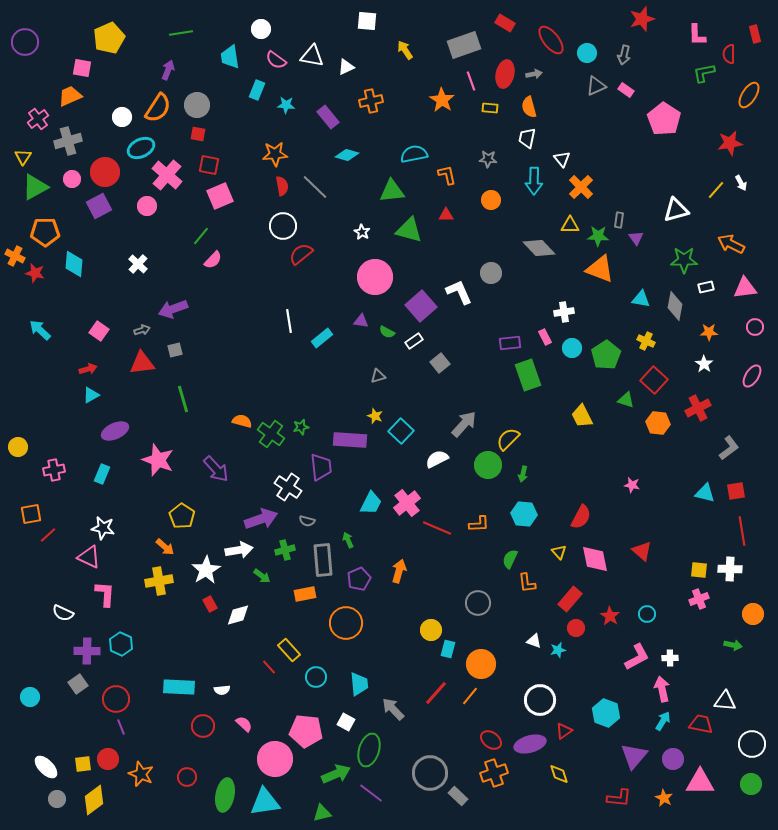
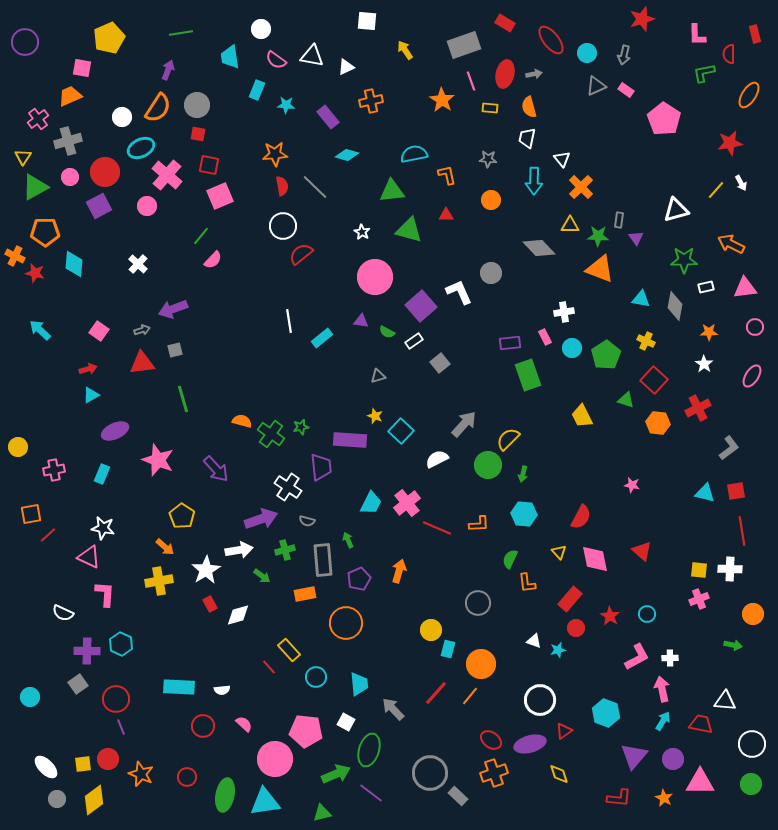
pink circle at (72, 179): moved 2 px left, 2 px up
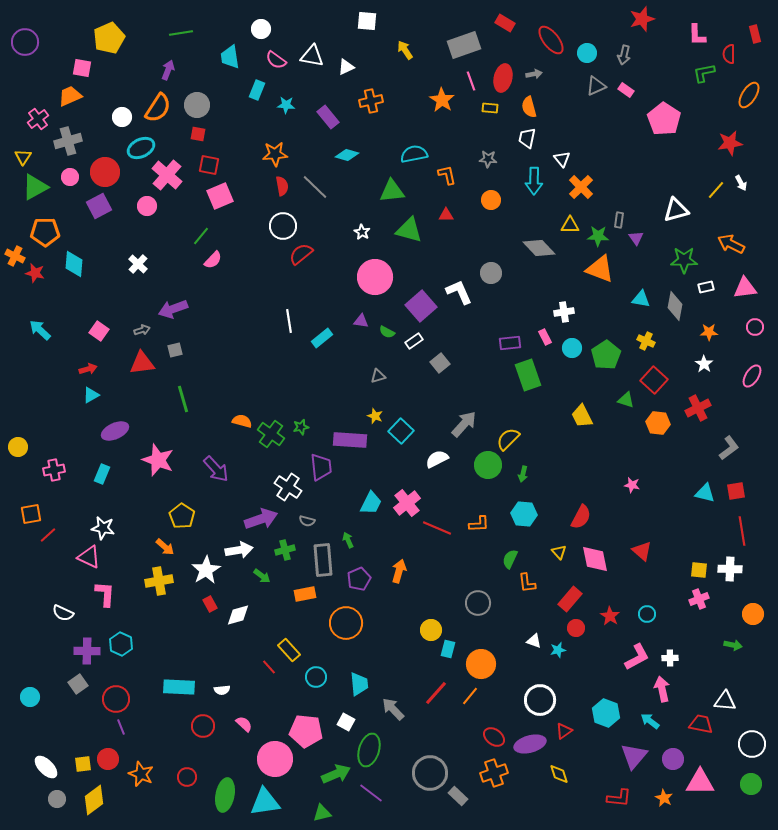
red ellipse at (505, 74): moved 2 px left, 4 px down
cyan arrow at (663, 721): moved 13 px left; rotated 84 degrees counterclockwise
red ellipse at (491, 740): moved 3 px right, 3 px up
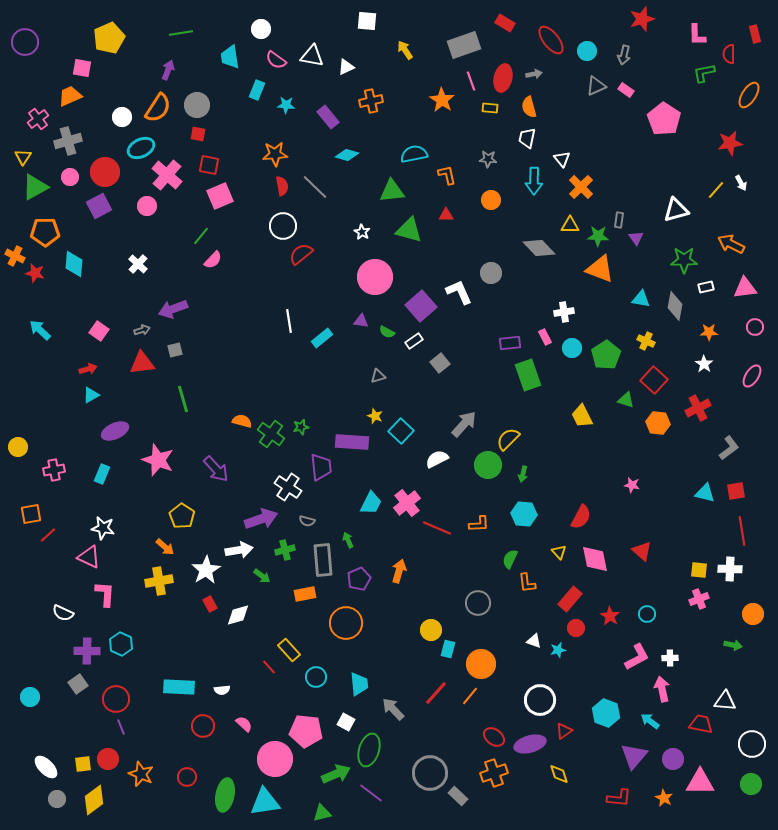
cyan circle at (587, 53): moved 2 px up
purple rectangle at (350, 440): moved 2 px right, 2 px down
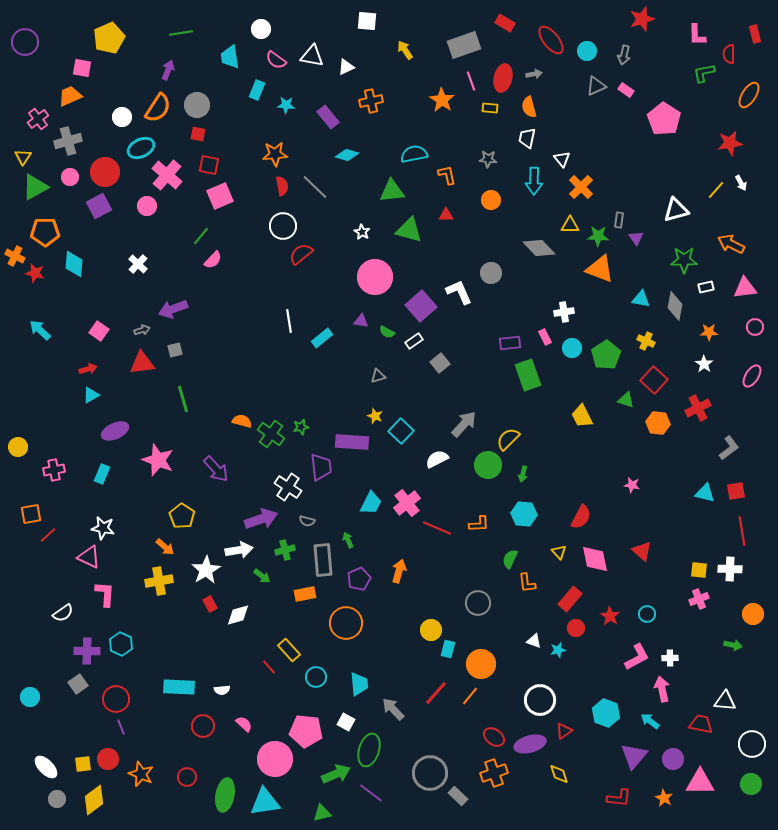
white semicircle at (63, 613): rotated 60 degrees counterclockwise
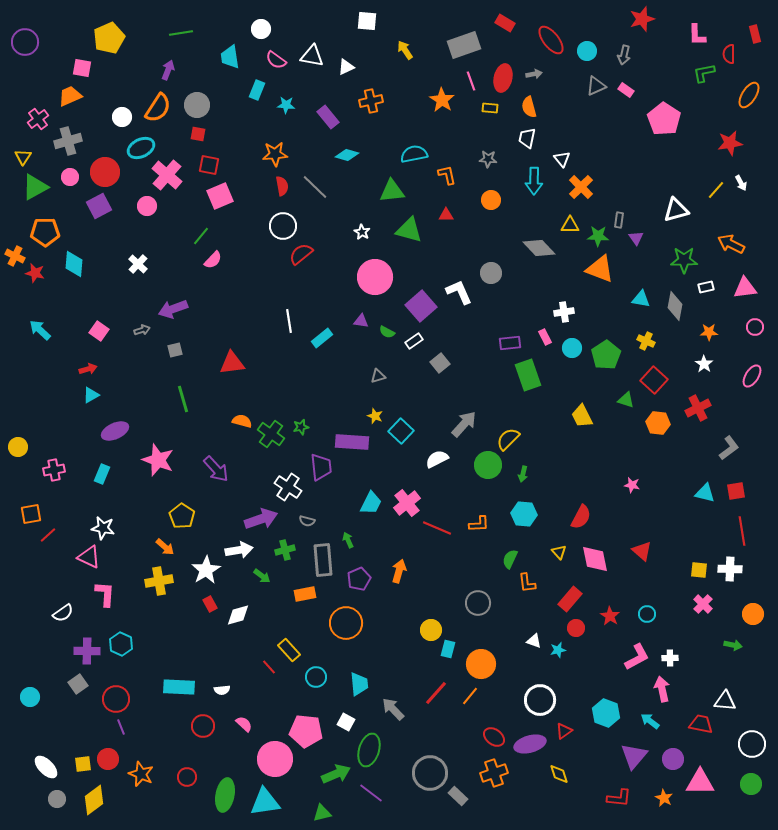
red triangle at (142, 363): moved 90 px right
pink cross at (699, 599): moved 4 px right, 5 px down; rotated 24 degrees counterclockwise
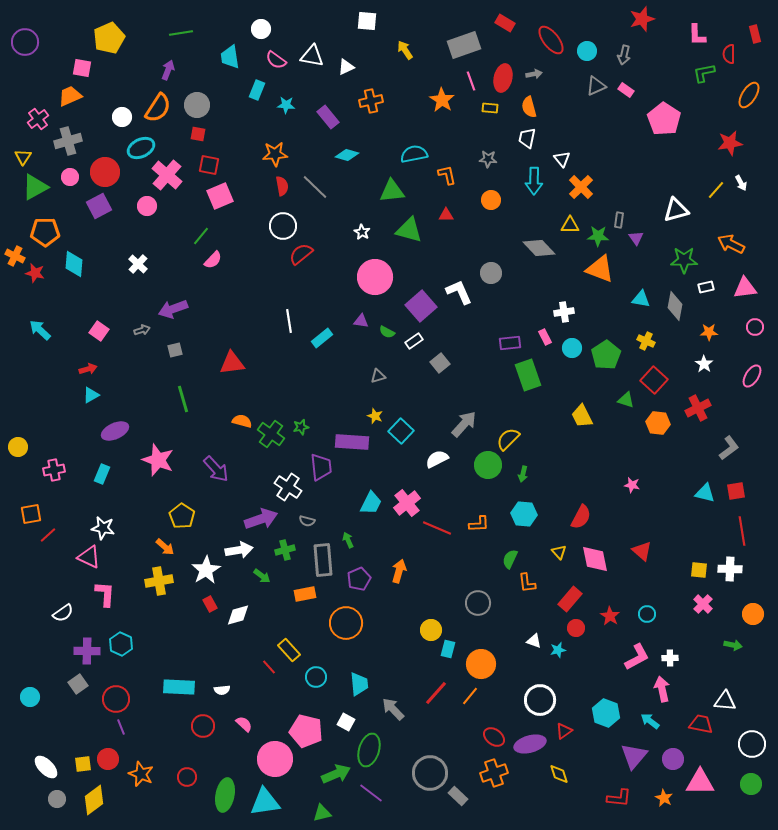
pink pentagon at (306, 731): rotated 8 degrees clockwise
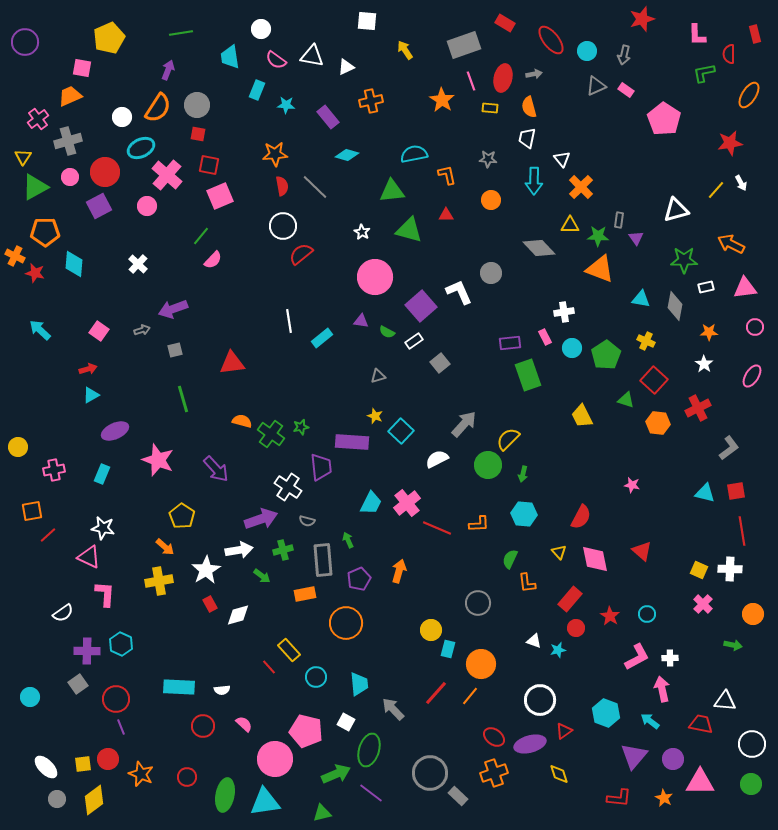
orange square at (31, 514): moved 1 px right, 3 px up
green cross at (285, 550): moved 2 px left
yellow square at (699, 570): rotated 18 degrees clockwise
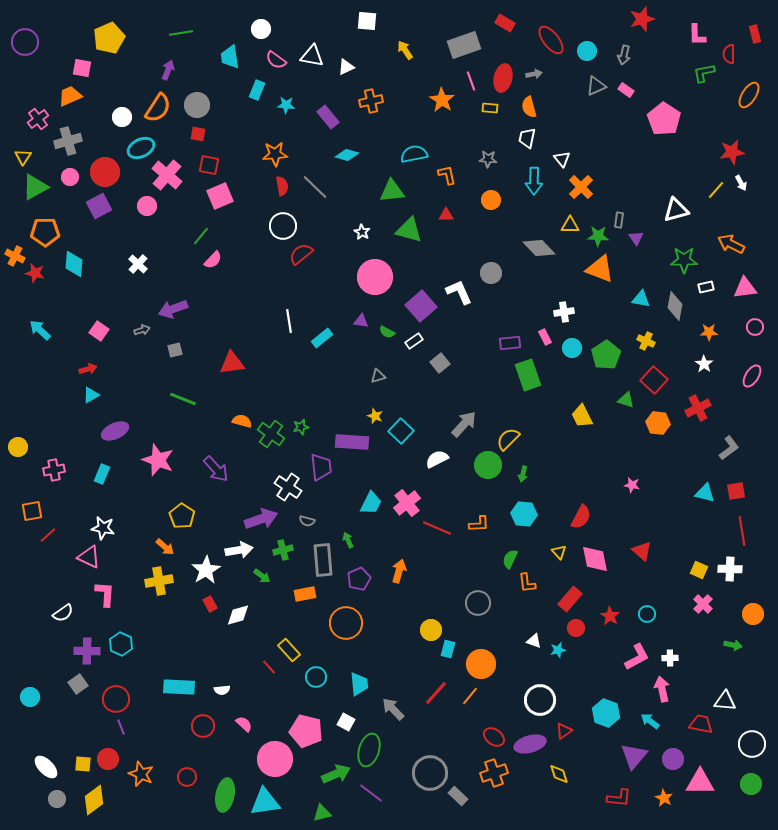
red star at (730, 143): moved 2 px right, 9 px down
green line at (183, 399): rotated 52 degrees counterclockwise
yellow square at (83, 764): rotated 12 degrees clockwise
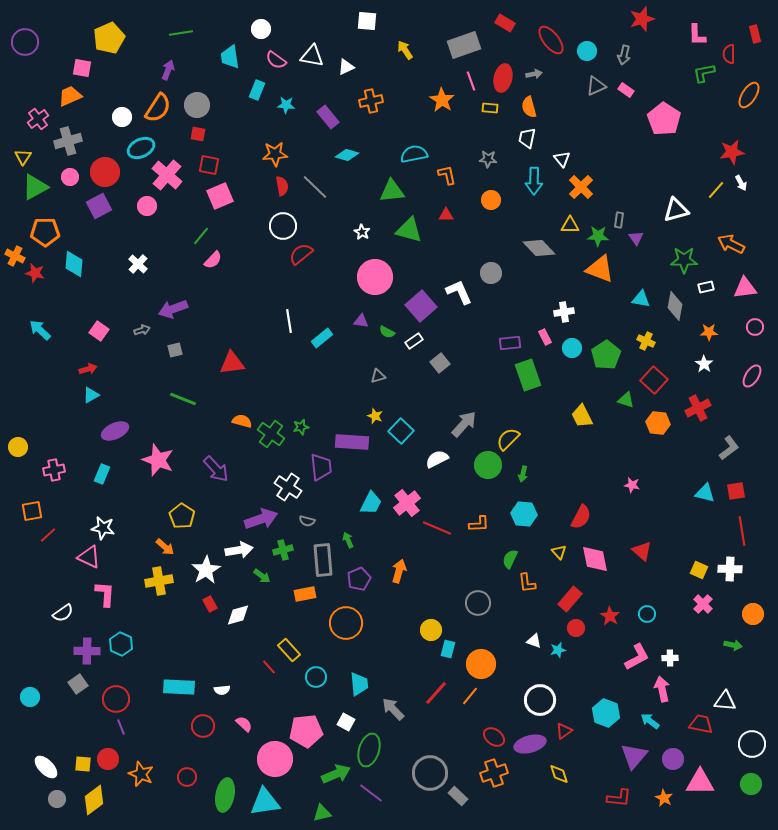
pink pentagon at (306, 731): rotated 20 degrees counterclockwise
